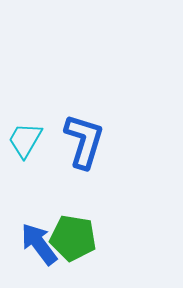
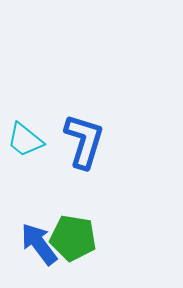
cyan trapezoid: rotated 81 degrees counterclockwise
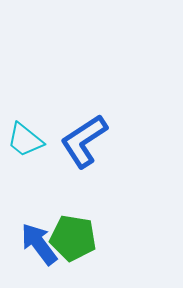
blue L-shape: rotated 140 degrees counterclockwise
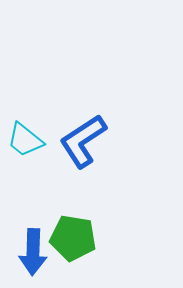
blue L-shape: moved 1 px left
blue arrow: moved 6 px left, 8 px down; rotated 141 degrees counterclockwise
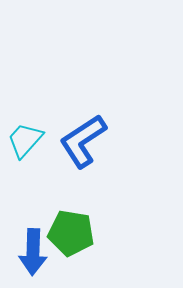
cyan trapezoid: rotated 93 degrees clockwise
green pentagon: moved 2 px left, 5 px up
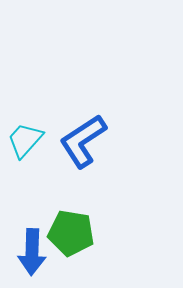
blue arrow: moved 1 px left
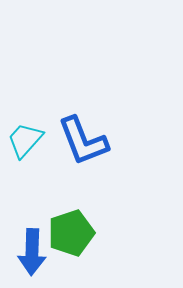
blue L-shape: rotated 78 degrees counterclockwise
green pentagon: rotated 27 degrees counterclockwise
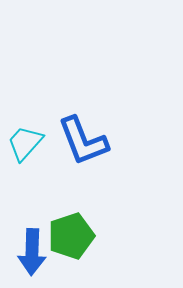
cyan trapezoid: moved 3 px down
green pentagon: moved 3 px down
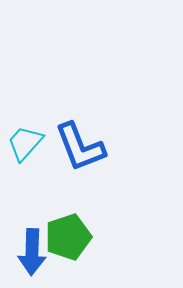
blue L-shape: moved 3 px left, 6 px down
green pentagon: moved 3 px left, 1 px down
